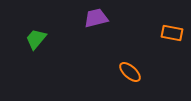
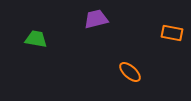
purple trapezoid: moved 1 px down
green trapezoid: rotated 60 degrees clockwise
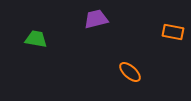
orange rectangle: moved 1 px right, 1 px up
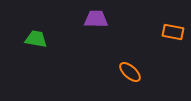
purple trapezoid: rotated 15 degrees clockwise
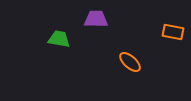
green trapezoid: moved 23 px right
orange ellipse: moved 10 px up
